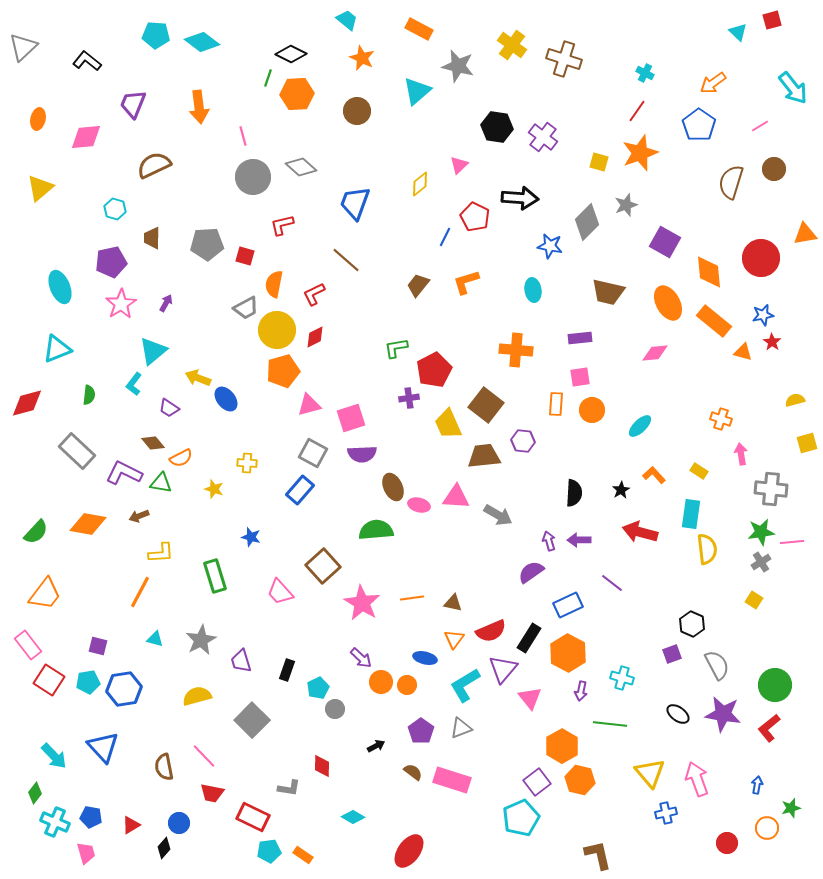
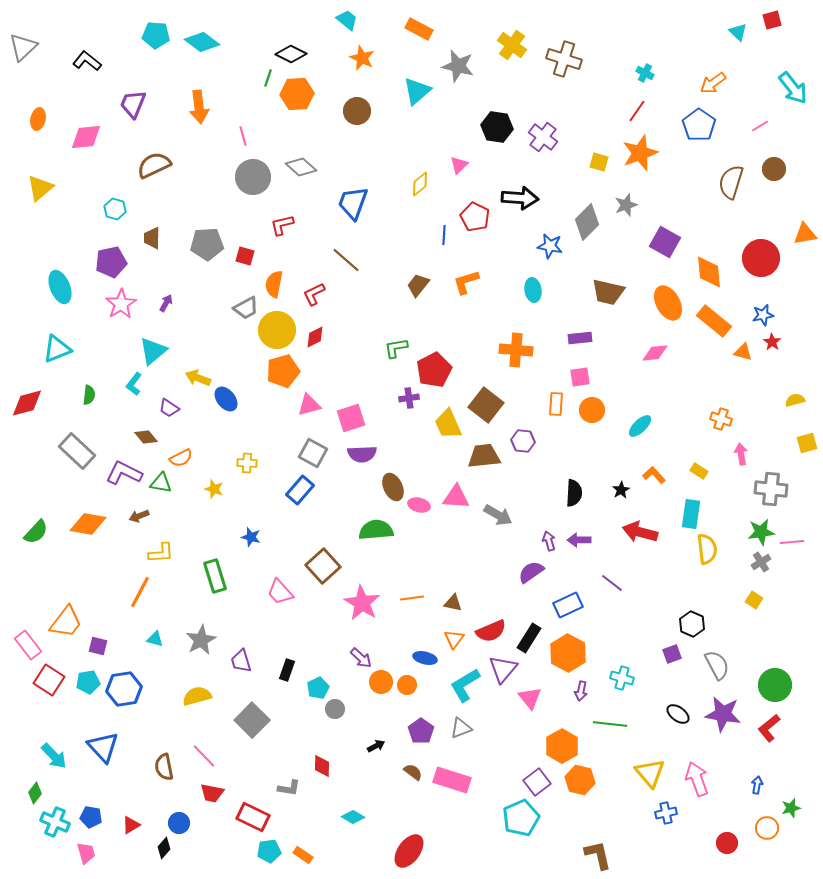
blue trapezoid at (355, 203): moved 2 px left
blue line at (445, 237): moved 1 px left, 2 px up; rotated 24 degrees counterclockwise
brown diamond at (153, 443): moved 7 px left, 6 px up
orange trapezoid at (45, 594): moved 21 px right, 28 px down
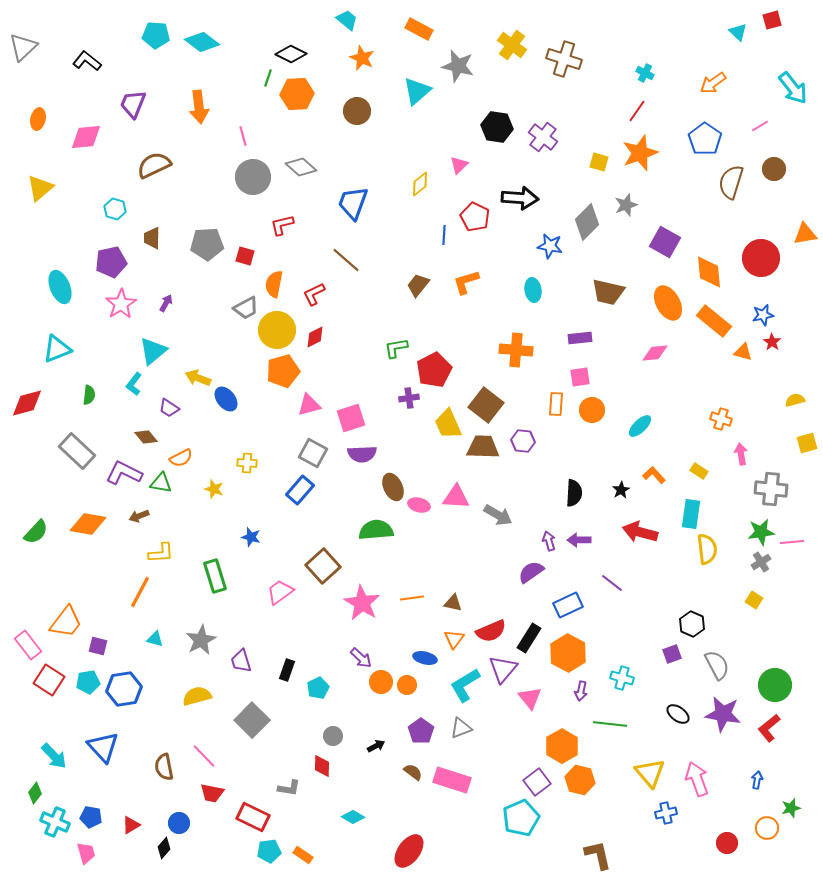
blue pentagon at (699, 125): moved 6 px right, 14 px down
brown trapezoid at (484, 456): moved 1 px left, 9 px up; rotated 8 degrees clockwise
pink trapezoid at (280, 592): rotated 96 degrees clockwise
gray circle at (335, 709): moved 2 px left, 27 px down
blue arrow at (757, 785): moved 5 px up
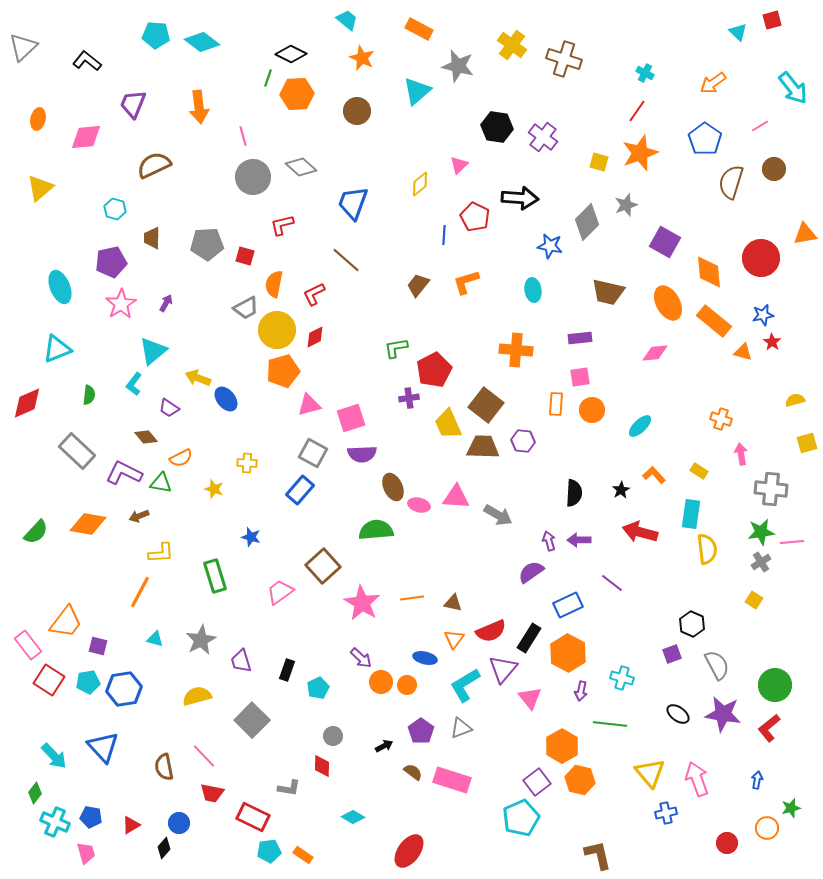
red diamond at (27, 403): rotated 8 degrees counterclockwise
black arrow at (376, 746): moved 8 px right
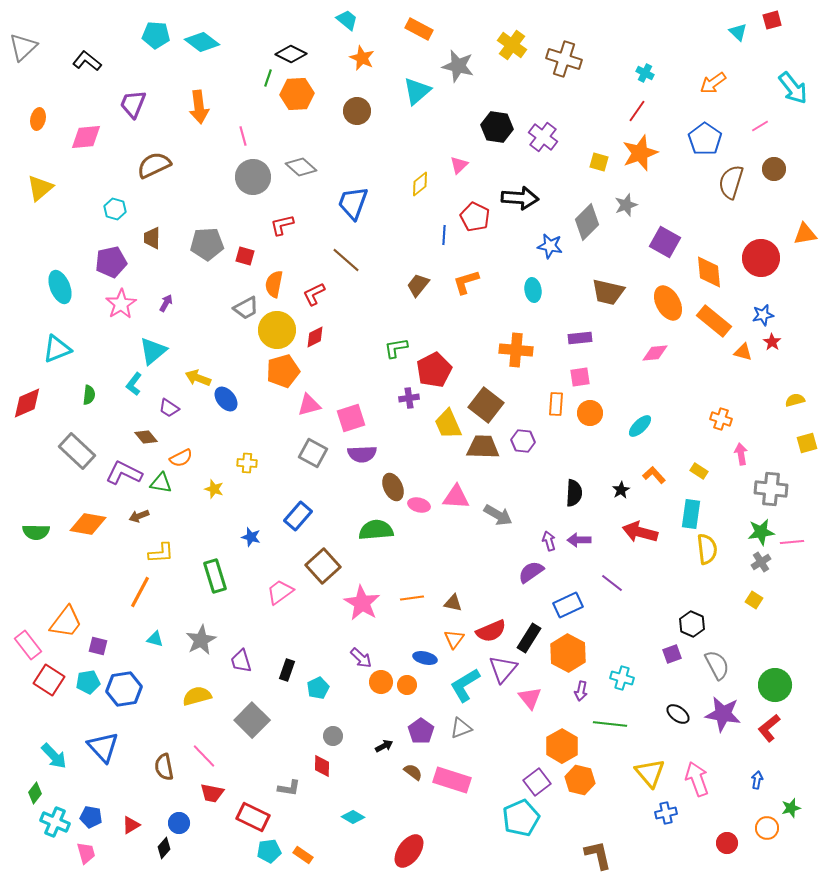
orange circle at (592, 410): moved 2 px left, 3 px down
blue rectangle at (300, 490): moved 2 px left, 26 px down
green semicircle at (36, 532): rotated 48 degrees clockwise
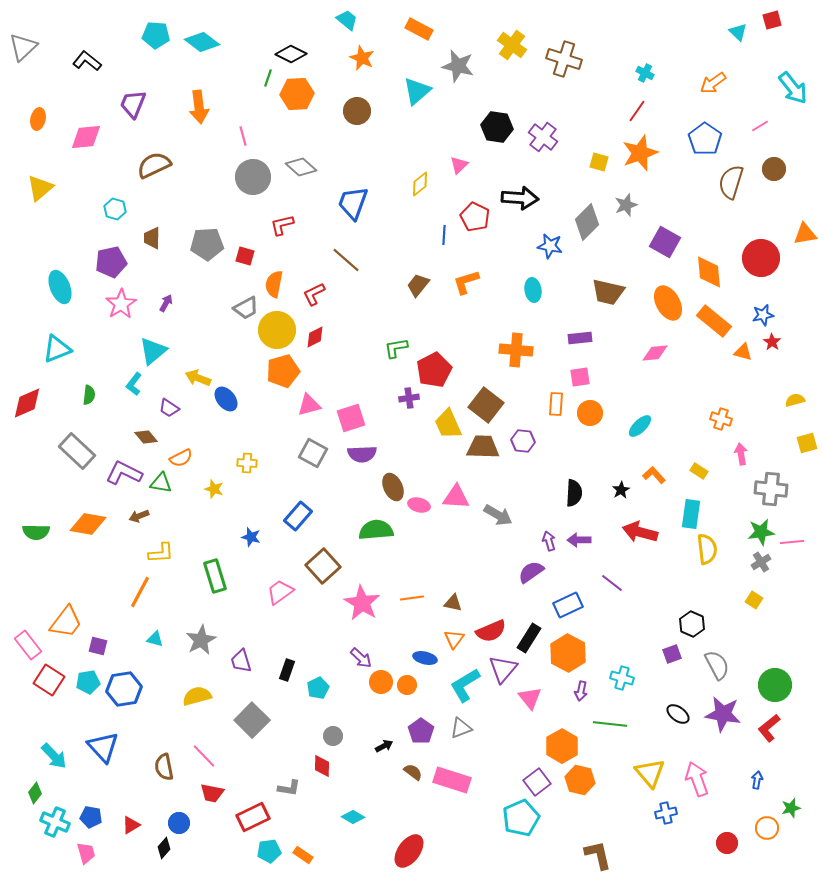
red rectangle at (253, 817): rotated 52 degrees counterclockwise
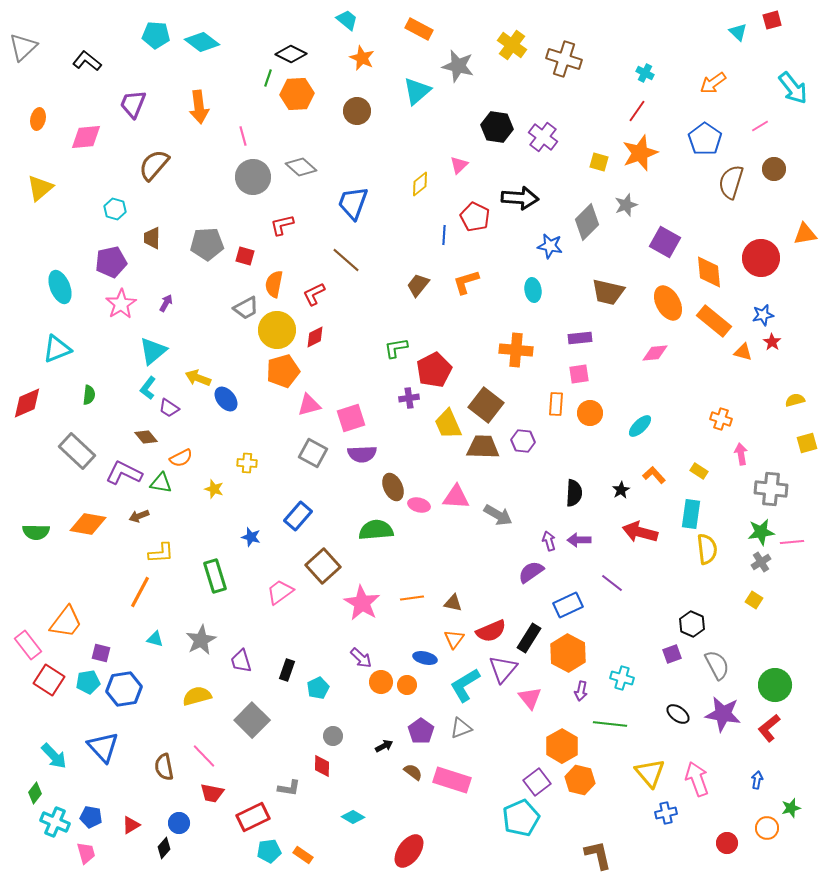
brown semicircle at (154, 165): rotated 24 degrees counterclockwise
pink square at (580, 377): moved 1 px left, 3 px up
cyan L-shape at (134, 384): moved 14 px right, 4 px down
purple square at (98, 646): moved 3 px right, 7 px down
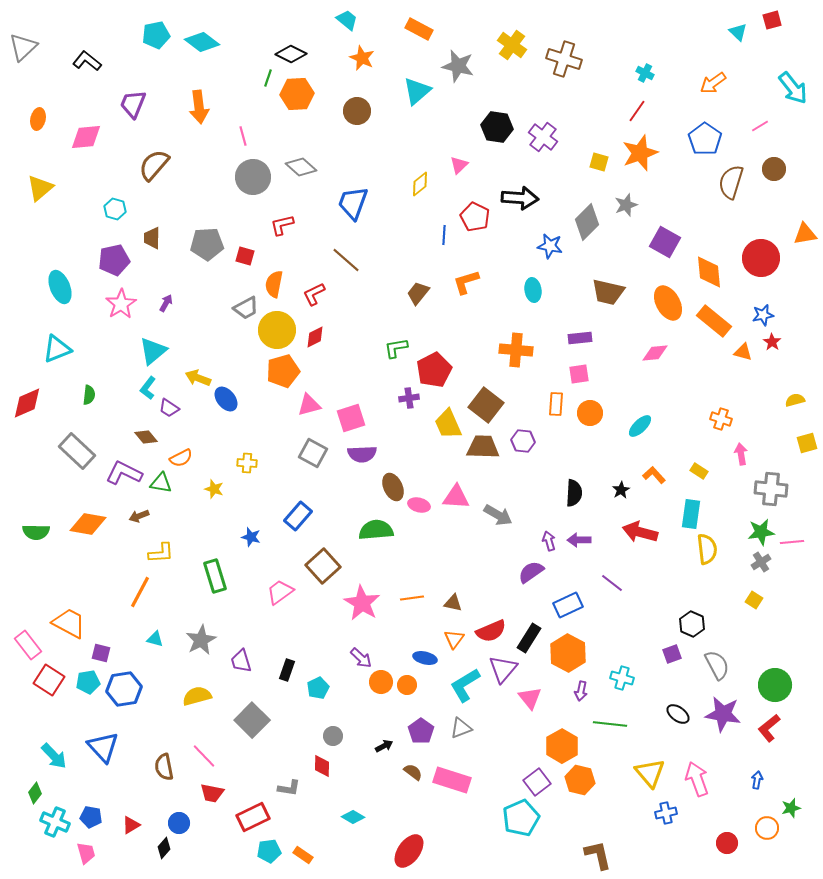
cyan pentagon at (156, 35): rotated 16 degrees counterclockwise
purple pentagon at (111, 262): moved 3 px right, 2 px up
brown trapezoid at (418, 285): moved 8 px down
orange trapezoid at (66, 622): moved 3 px right, 1 px down; rotated 99 degrees counterclockwise
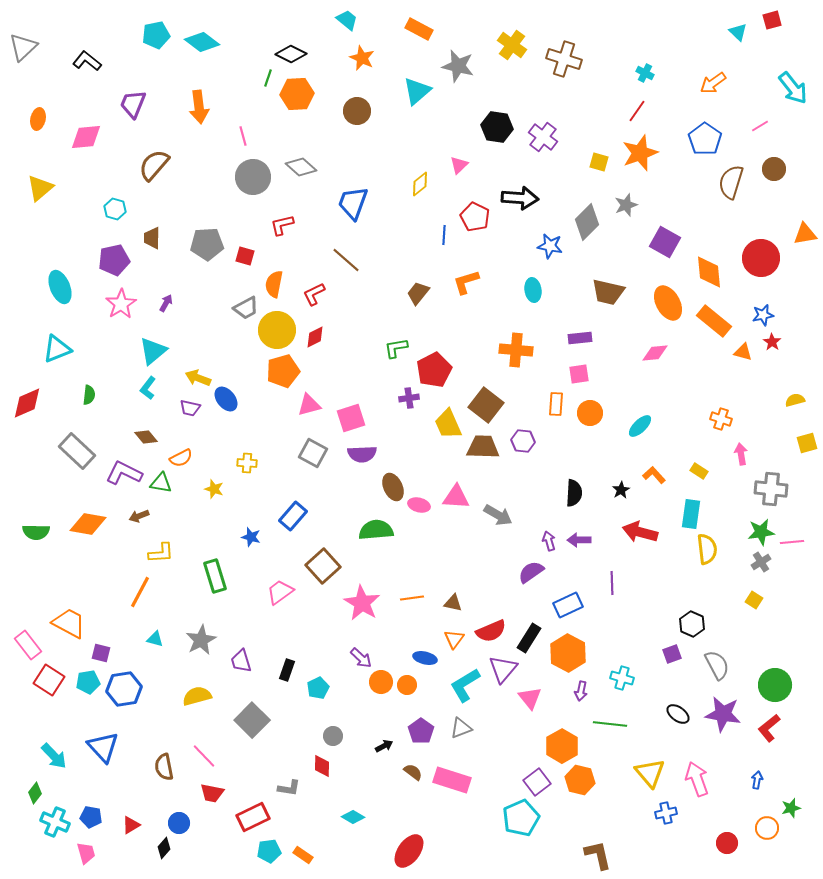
purple trapezoid at (169, 408): moved 21 px right; rotated 20 degrees counterclockwise
blue rectangle at (298, 516): moved 5 px left
purple line at (612, 583): rotated 50 degrees clockwise
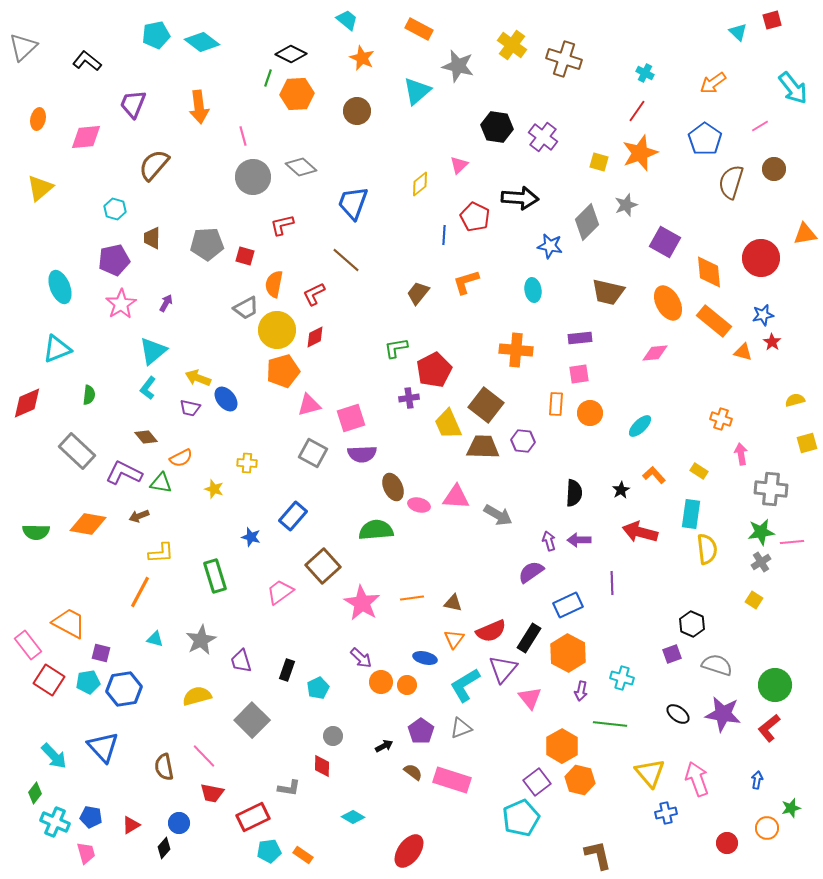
gray semicircle at (717, 665): rotated 44 degrees counterclockwise
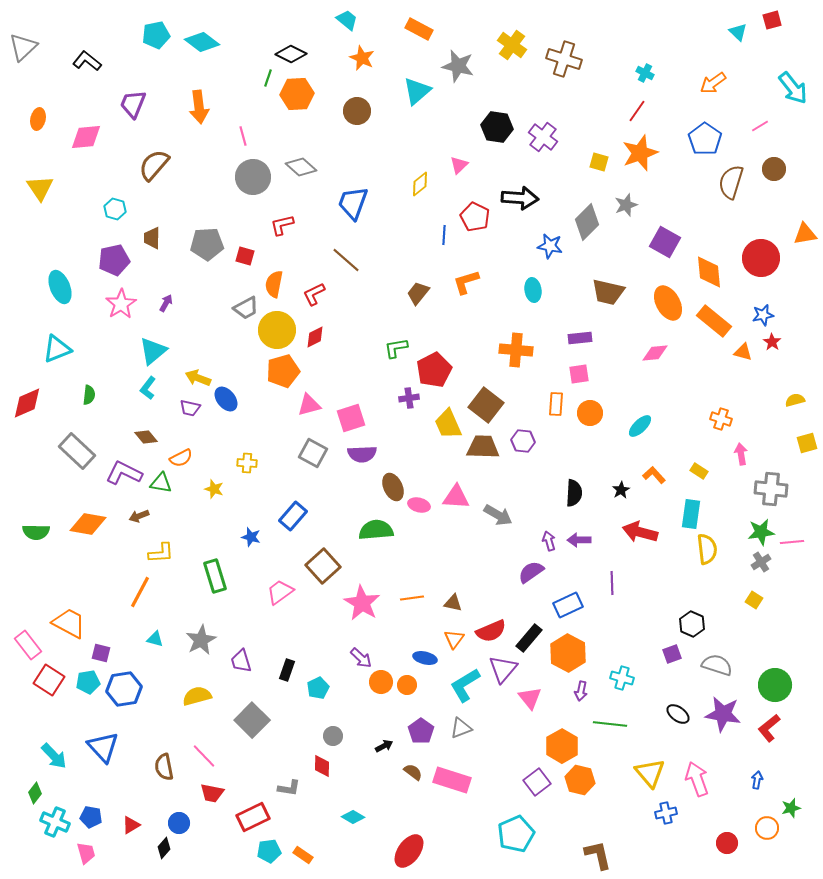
yellow triangle at (40, 188): rotated 24 degrees counterclockwise
black rectangle at (529, 638): rotated 8 degrees clockwise
cyan pentagon at (521, 818): moved 5 px left, 16 px down
